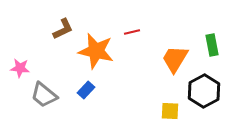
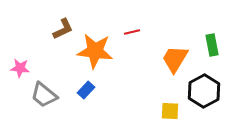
orange star: moved 1 px left; rotated 6 degrees counterclockwise
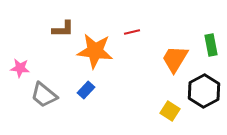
brown L-shape: rotated 25 degrees clockwise
green rectangle: moved 1 px left
yellow square: rotated 30 degrees clockwise
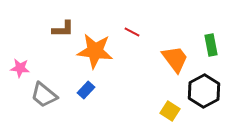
red line: rotated 42 degrees clockwise
orange trapezoid: rotated 112 degrees clockwise
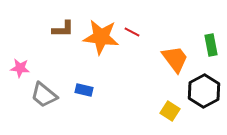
orange star: moved 6 px right, 14 px up
blue rectangle: moved 2 px left; rotated 60 degrees clockwise
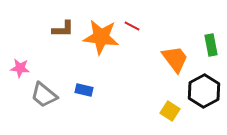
red line: moved 6 px up
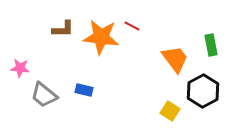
black hexagon: moved 1 px left
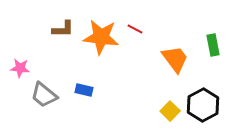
red line: moved 3 px right, 3 px down
green rectangle: moved 2 px right
black hexagon: moved 14 px down
yellow square: rotated 12 degrees clockwise
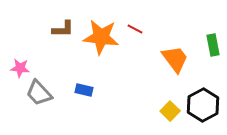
gray trapezoid: moved 5 px left, 2 px up; rotated 8 degrees clockwise
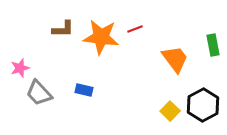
red line: rotated 49 degrees counterclockwise
pink star: rotated 24 degrees counterclockwise
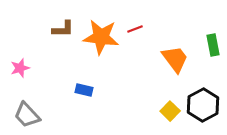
gray trapezoid: moved 12 px left, 22 px down
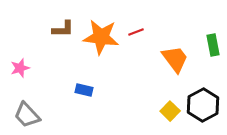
red line: moved 1 px right, 3 px down
